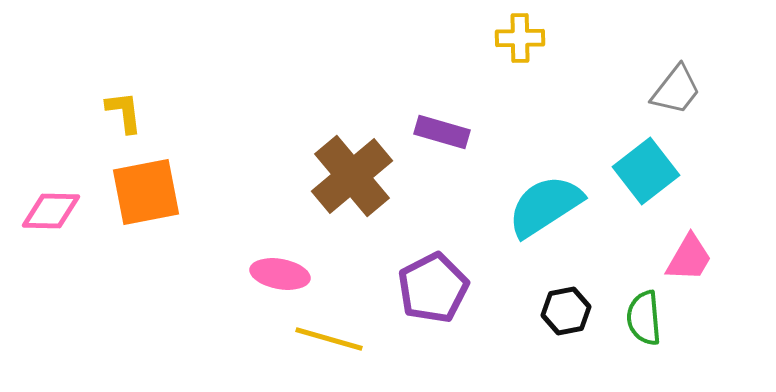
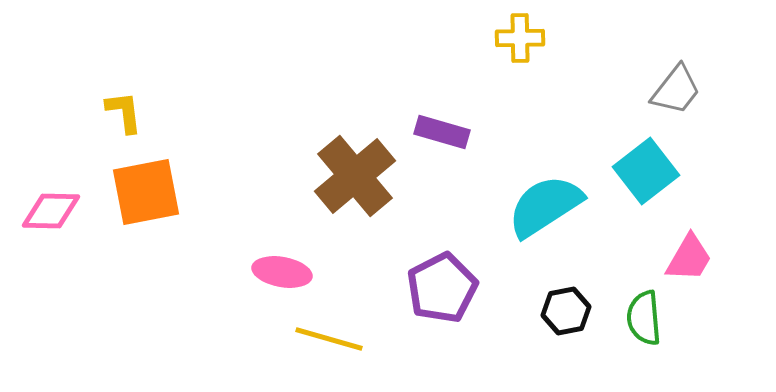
brown cross: moved 3 px right
pink ellipse: moved 2 px right, 2 px up
purple pentagon: moved 9 px right
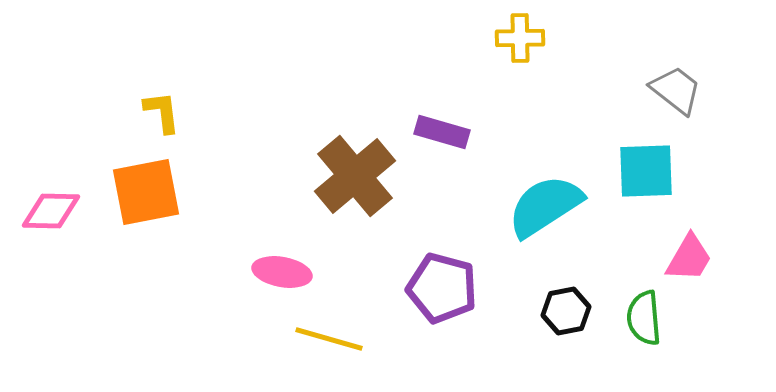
gray trapezoid: rotated 90 degrees counterclockwise
yellow L-shape: moved 38 px right
cyan square: rotated 36 degrees clockwise
purple pentagon: rotated 30 degrees counterclockwise
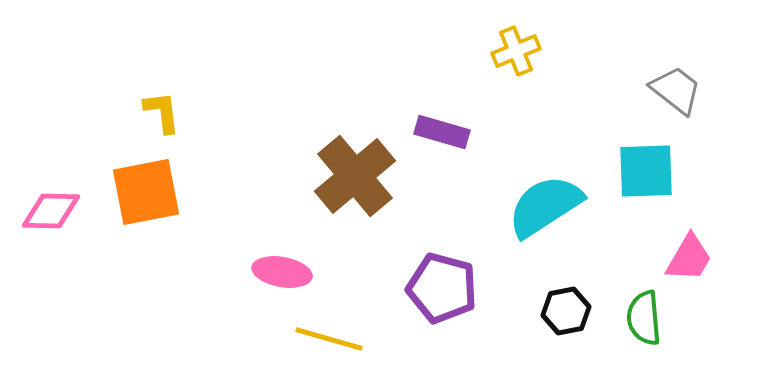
yellow cross: moved 4 px left, 13 px down; rotated 21 degrees counterclockwise
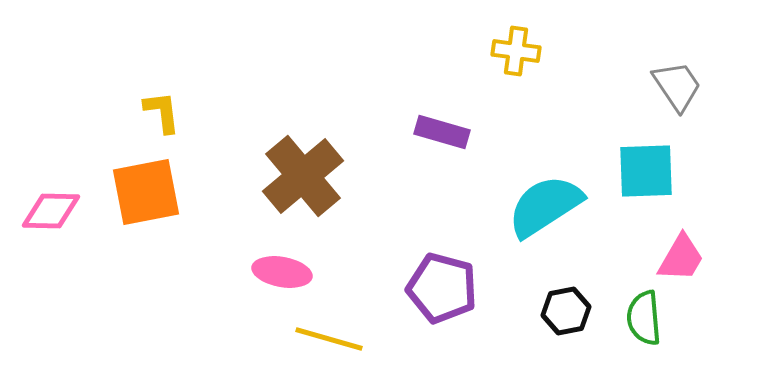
yellow cross: rotated 30 degrees clockwise
gray trapezoid: moved 1 px right, 4 px up; rotated 18 degrees clockwise
brown cross: moved 52 px left
pink trapezoid: moved 8 px left
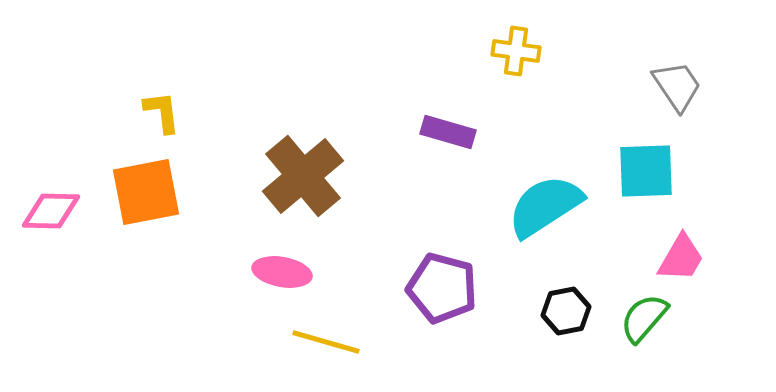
purple rectangle: moved 6 px right
green semicircle: rotated 46 degrees clockwise
yellow line: moved 3 px left, 3 px down
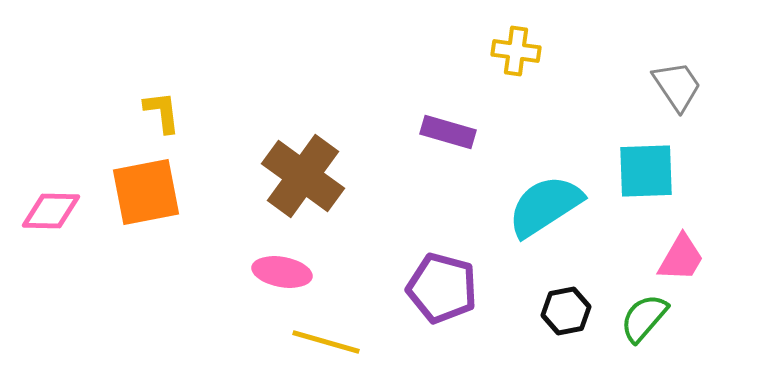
brown cross: rotated 14 degrees counterclockwise
